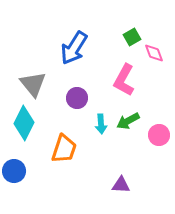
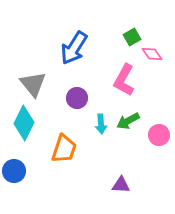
pink diamond: moved 2 px left, 1 px down; rotated 15 degrees counterclockwise
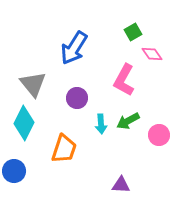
green square: moved 1 px right, 5 px up
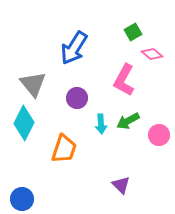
pink diamond: rotated 15 degrees counterclockwise
blue circle: moved 8 px right, 28 px down
purple triangle: rotated 42 degrees clockwise
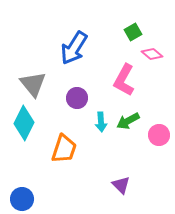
cyan arrow: moved 2 px up
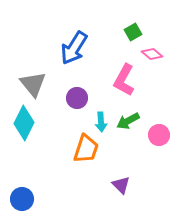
orange trapezoid: moved 22 px right
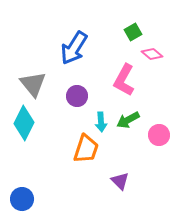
purple circle: moved 2 px up
green arrow: moved 1 px up
purple triangle: moved 1 px left, 4 px up
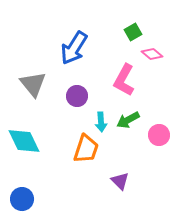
cyan diamond: moved 18 px down; rotated 52 degrees counterclockwise
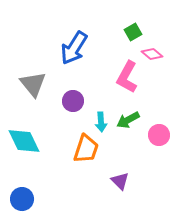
pink L-shape: moved 3 px right, 3 px up
purple circle: moved 4 px left, 5 px down
